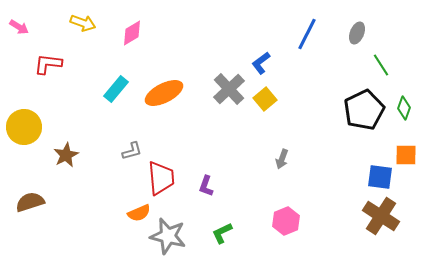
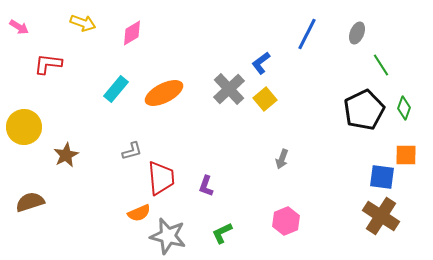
blue square: moved 2 px right
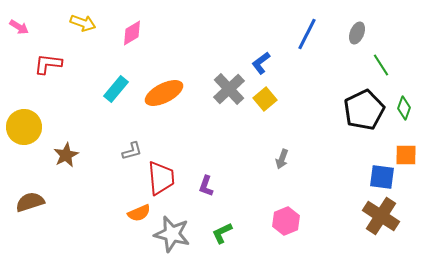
gray star: moved 4 px right, 2 px up
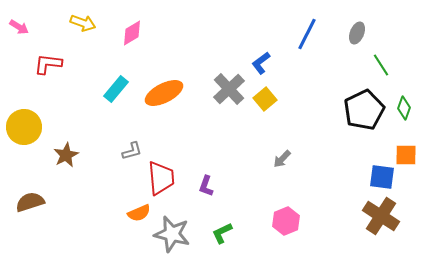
gray arrow: rotated 24 degrees clockwise
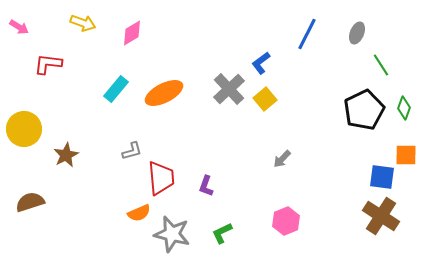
yellow circle: moved 2 px down
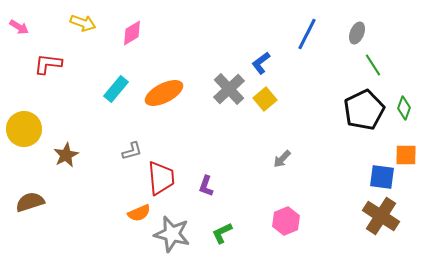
green line: moved 8 px left
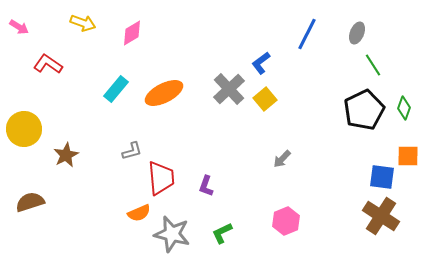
red L-shape: rotated 28 degrees clockwise
orange square: moved 2 px right, 1 px down
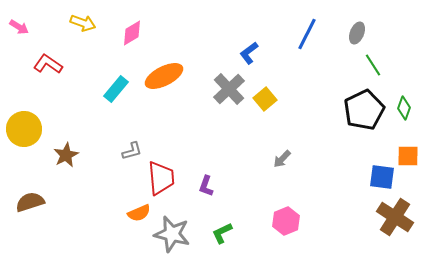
blue L-shape: moved 12 px left, 10 px up
orange ellipse: moved 17 px up
brown cross: moved 14 px right, 1 px down
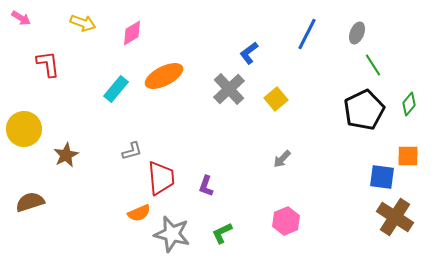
pink arrow: moved 2 px right, 9 px up
red L-shape: rotated 48 degrees clockwise
yellow square: moved 11 px right
green diamond: moved 5 px right, 4 px up; rotated 20 degrees clockwise
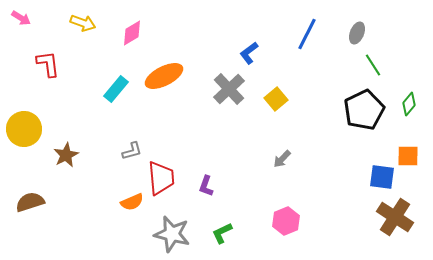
orange semicircle: moved 7 px left, 11 px up
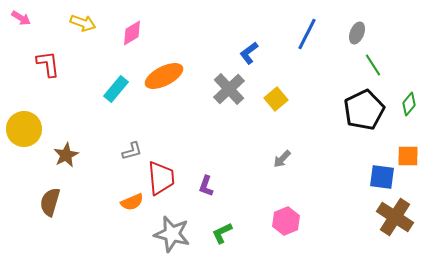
brown semicircle: moved 20 px right; rotated 56 degrees counterclockwise
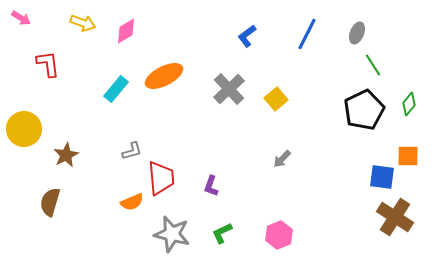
pink diamond: moved 6 px left, 2 px up
blue L-shape: moved 2 px left, 17 px up
purple L-shape: moved 5 px right
pink hexagon: moved 7 px left, 14 px down
